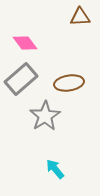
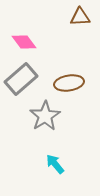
pink diamond: moved 1 px left, 1 px up
cyan arrow: moved 5 px up
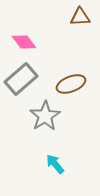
brown ellipse: moved 2 px right, 1 px down; rotated 12 degrees counterclockwise
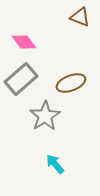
brown triangle: rotated 25 degrees clockwise
brown ellipse: moved 1 px up
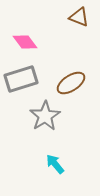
brown triangle: moved 1 px left
pink diamond: moved 1 px right
gray rectangle: rotated 24 degrees clockwise
brown ellipse: rotated 12 degrees counterclockwise
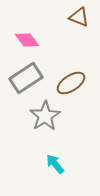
pink diamond: moved 2 px right, 2 px up
gray rectangle: moved 5 px right, 1 px up; rotated 16 degrees counterclockwise
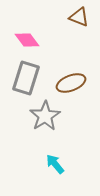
gray rectangle: rotated 40 degrees counterclockwise
brown ellipse: rotated 12 degrees clockwise
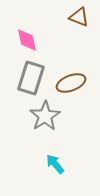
pink diamond: rotated 25 degrees clockwise
gray rectangle: moved 5 px right
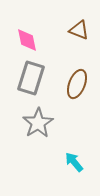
brown triangle: moved 13 px down
brown ellipse: moved 6 px right, 1 px down; rotated 48 degrees counterclockwise
gray star: moved 7 px left, 7 px down
cyan arrow: moved 19 px right, 2 px up
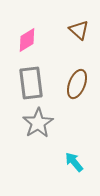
brown triangle: rotated 20 degrees clockwise
pink diamond: rotated 70 degrees clockwise
gray rectangle: moved 5 px down; rotated 24 degrees counterclockwise
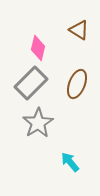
brown triangle: rotated 10 degrees counterclockwise
pink diamond: moved 11 px right, 8 px down; rotated 45 degrees counterclockwise
gray rectangle: rotated 52 degrees clockwise
cyan arrow: moved 4 px left
